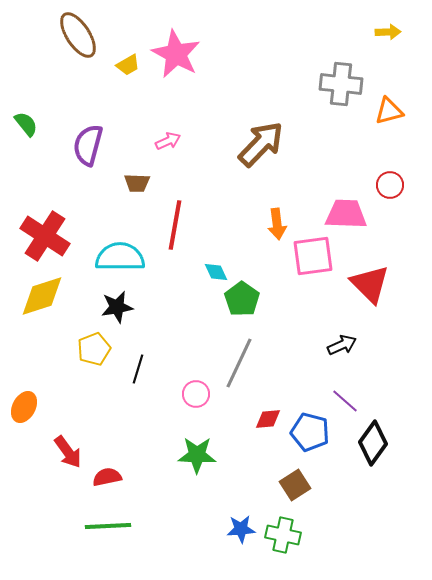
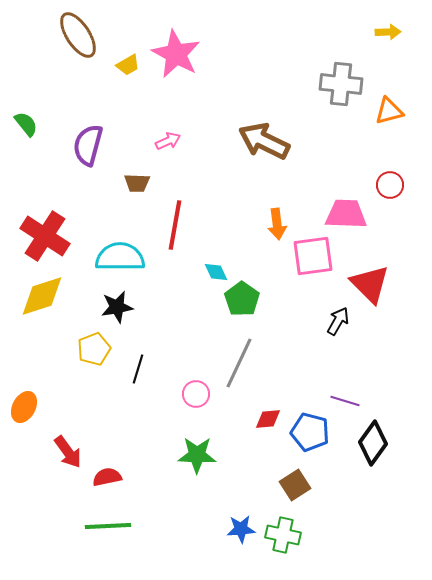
brown arrow: moved 3 px right, 3 px up; rotated 108 degrees counterclockwise
black arrow: moved 4 px left, 24 px up; rotated 36 degrees counterclockwise
purple line: rotated 24 degrees counterclockwise
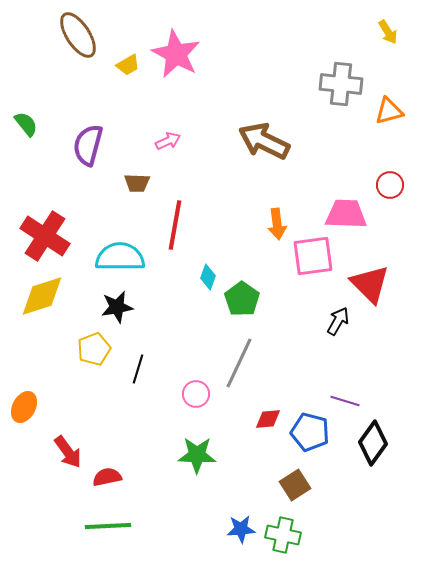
yellow arrow: rotated 60 degrees clockwise
cyan diamond: moved 8 px left, 5 px down; rotated 45 degrees clockwise
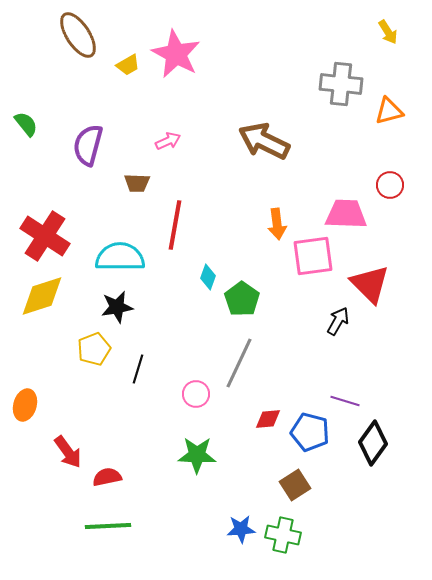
orange ellipse: moved 1 px right, 2 px up; rotated 12 degrees counterclockwise
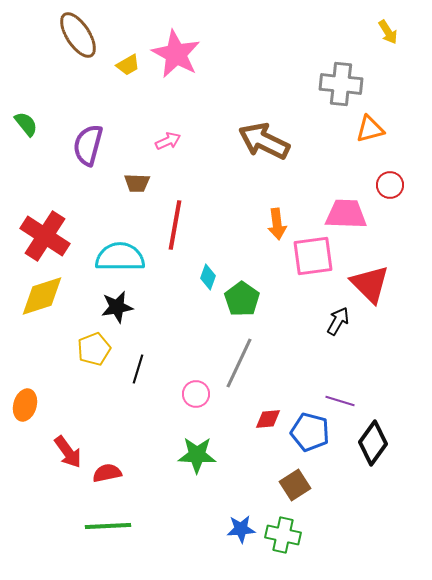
orange triangle: moved 19 px left, 18 px down
purple line: moved 5 px left
red semicircle: moved 4 px up
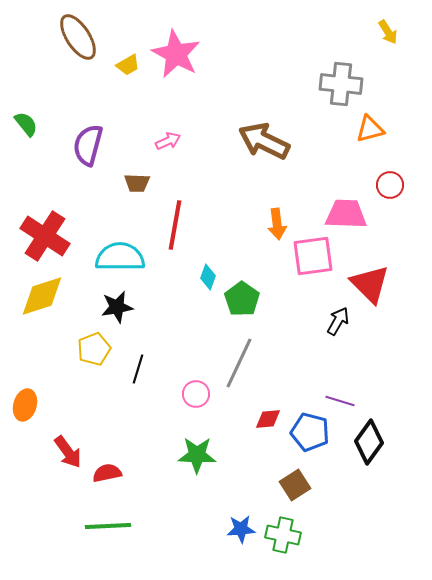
brown ellipse: moved 2 px down
black diamond: moved 4 px left, 1 px up
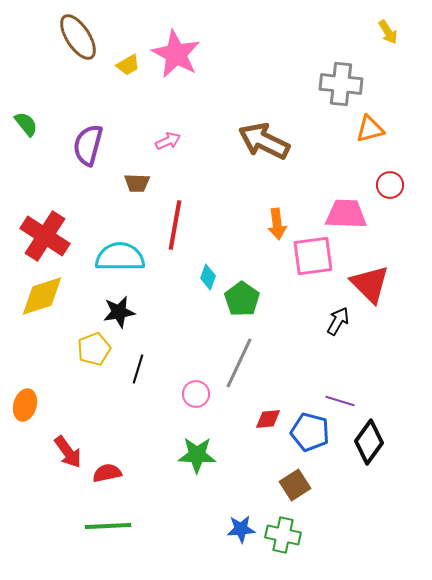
black star: moved 2 px right, 5 px down
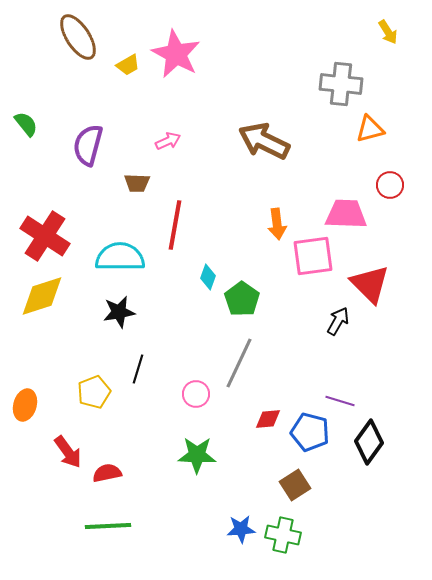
yellow pentagon: moved 43 px down
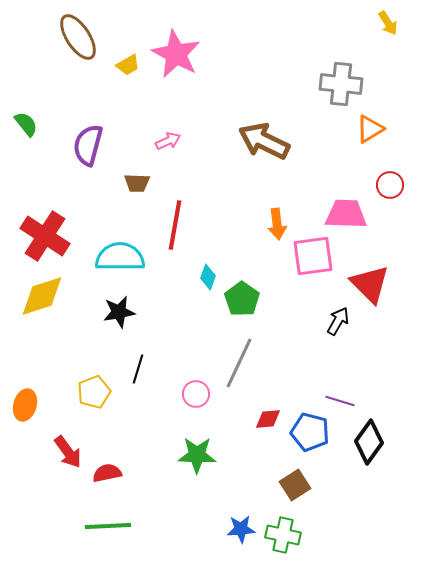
yellow arrow: moved 9 px up
orange triangle: rotated 16 degrees counterclockwise
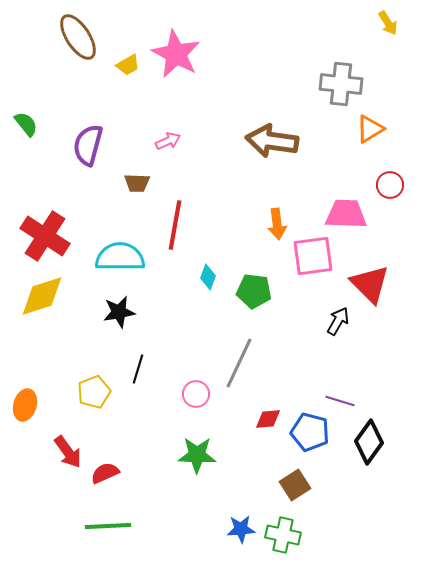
brown arrow: moved 8 px right; rotated 18 degrees counterclockwise
green pentagon: moved 12 px right, 8 px up; rotated 28 degrees counterclockwise
red semicircle: moved 2 px left; rotated 12 degrees counterclockwise
